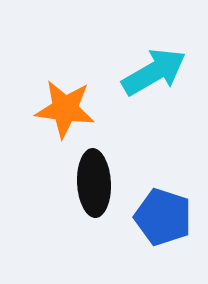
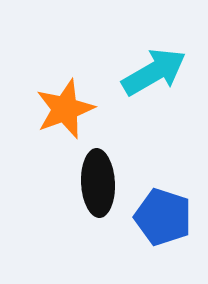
orange star: rotated 28 degrees counterclockwise
black ellipse: moved 4 px right
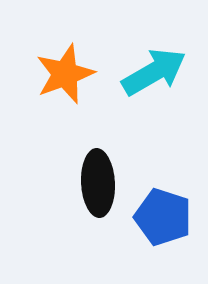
orange star: moved 35 px up
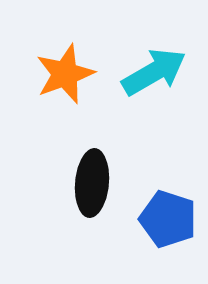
black ellipse: moved 6 px left; rotated 8 degrees clockwise
blue pentagon: moved 5 px right, 2 px down
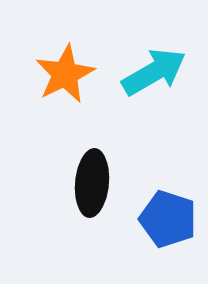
orange star: rotated 6 degrees counterclockwise
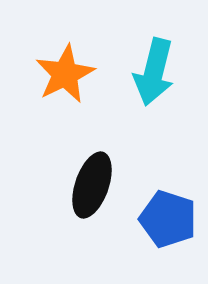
cyan arrow: rotated 134 degrees clockwise
black ellipse: moved 2 px down; rotated 14 degrees clockwise
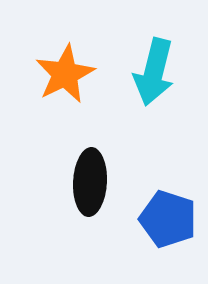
black ellipse: moved 2 px left, 3 px up; rotated 16 degrees counterclockwise
